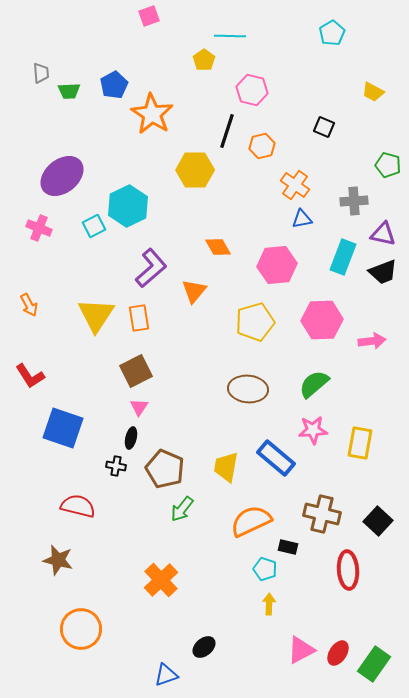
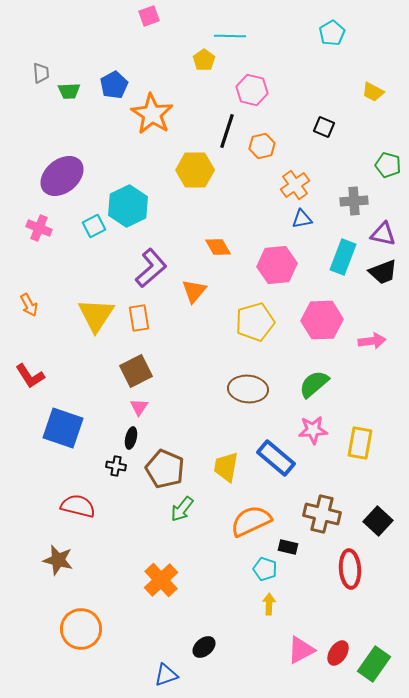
orange cross at (295, 185): rotated 20 degrees clockwise
red ellipse at (348, 570): moved 2 px right, 1 px up
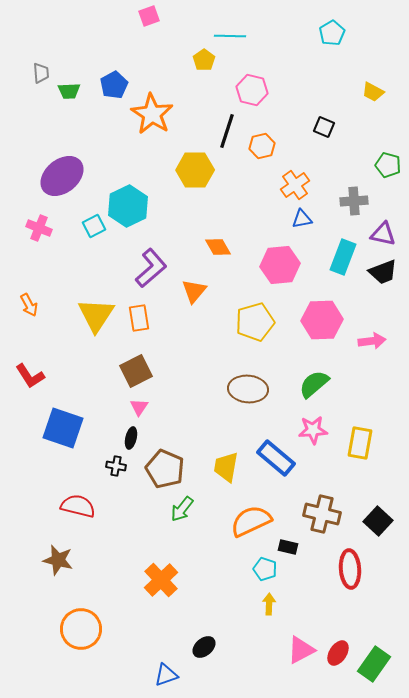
pink hexagon at (277, 265): moved 3 px right
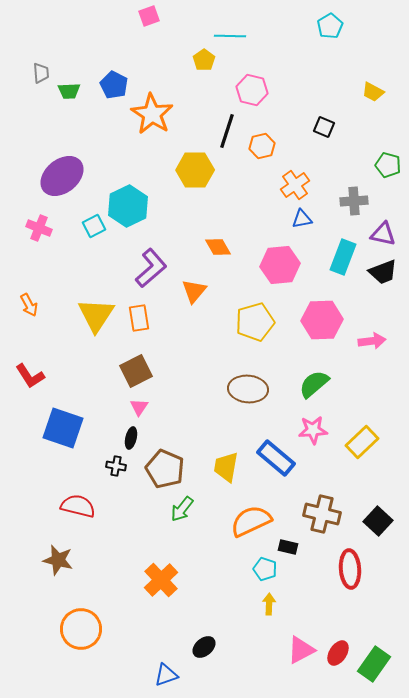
cyan pentagon at (332, 33): moved 2 px left, 7 px up
blue pentagon at (114, 85): rotated 16 degrees counterclockwise
yellow rectangle at (360, 443): moved 2 px right, 1 px up; rotated 36 degrees clockwise
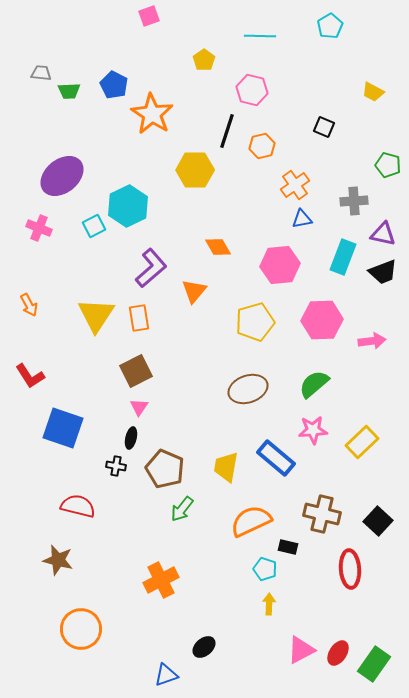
cyan line at (230, 36): moved 30 px right
gray trapezoid at (41, 73): rotated 80 degrees counterclockwise
brown ellipse at (248, 389): rotated 24 degrees counterclockwise
orange cross at (161, 580): rotated 16 degrees clockwise
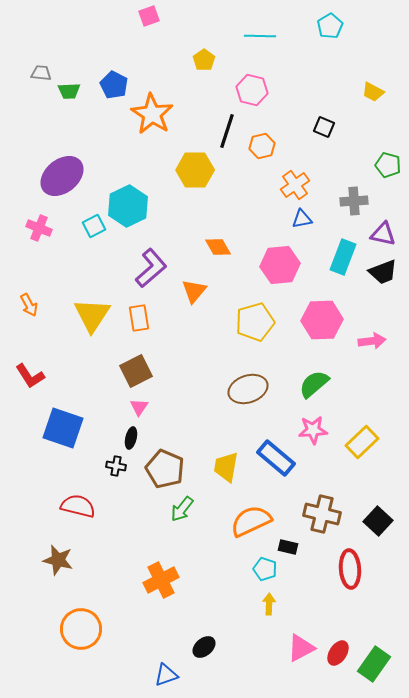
yellow triangle at (96, 315): moved 4 px left
pink triangle at (301, 650): moved 2 px up
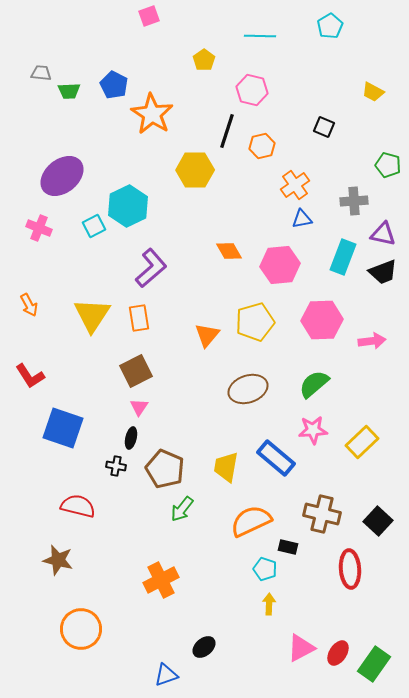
orange diamond at (218, 247): moved 11 px right, 4 px down
orange triangle at (194, 291): moved 13 px right, 44 px down
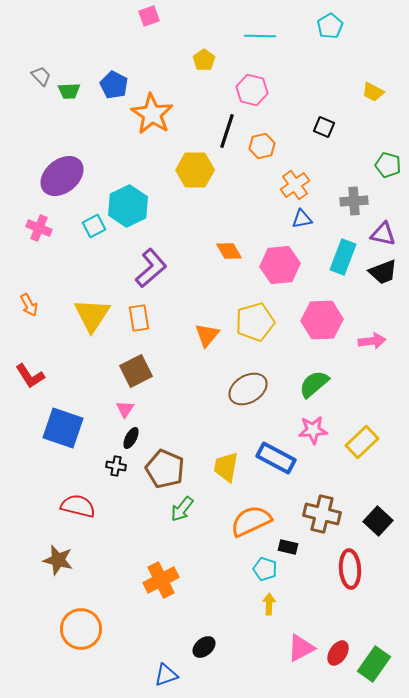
gray trapezoid at (41, 73): moved 3 px down; rotated 40 degrees clockwise
brown ellipse at (248, 389): rotated 12 degrees counterclockwise
pink triangle at (139, 407): moved 14 px left, 2 px down
black ellipse at (131, 438): rotated 15 degrees clockwise
blue rectangle at (276, 458): rotated 12 degrees counterclockwise
